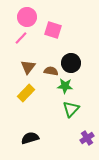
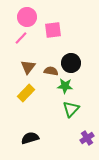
pink square: rotated 24 degrees counterclockwise
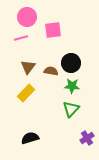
pink line: rotated 32 degrees clockwise
green star: moved 7 px right
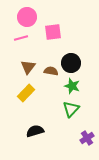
pink square: moved 2 px down
green star: rotated 14 degrees clockwise
black semicircle: moved 5 px right, 7 px up
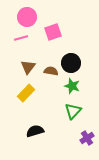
pink square: rotated 12 degrees counterclockwise
green triangle: moved 2 px right, 2 px down
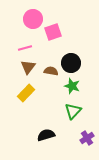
pink circle: moved 6 px right, 2 px down
pink line: moved 4 px right, 10 px down
black semicircle: moved 11 px right, 4 px down
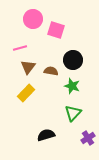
pink square: moved 3 px right, 2 px up; rotated 36 degrees clockwise
pink line: moved 5 px left
black circle: moved 2 px right, 3 px up
green triangle: moved 2 px down
purple cross: moved 1 px right
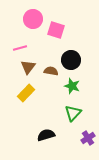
black circle: moved 2 px left
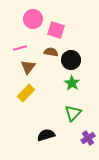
brown semicircle: moved 19 px up
green star: moved 3 px up; rotated 14 degrees clockwise
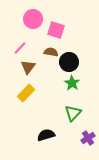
pink line: rotated 32 degrees counterclockwise
black circle: moved 2 px left, 2 px down
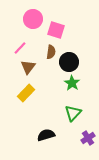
brown semicircle: rotated 88 degrees clockwise
